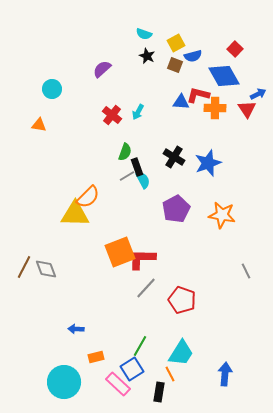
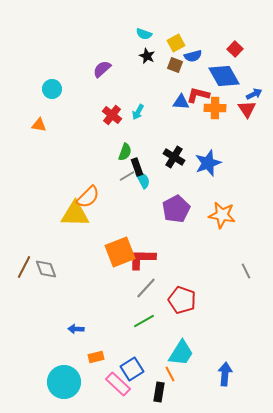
blue arrow at (258, 94): moved 4 px left
green line at (140, 346): moved 4 px right, 25 px up; rotated 30 degrees clockwise
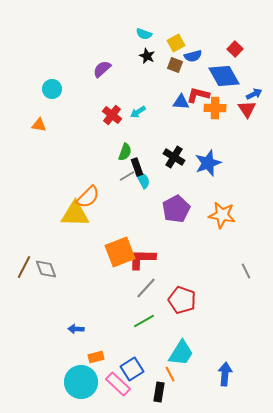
cyan arrow at (138, 112): rotated 28 degrees clockwise
cyan circle at (64, 382): moved 17 px right
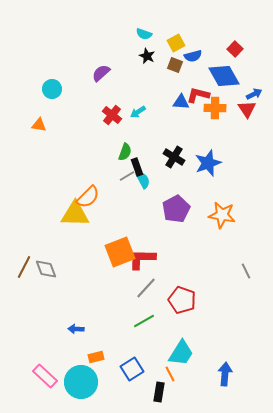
purple semicircle at (102, 69): moved 1 px left, 4 px down
pink rectangle at (118, 384): moved 73 px left, 8 px up
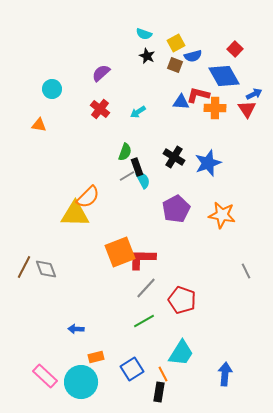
red cross at (112, 115): moved 12 px left, 6 px up
orange line at (170, 374): moved 7 px left
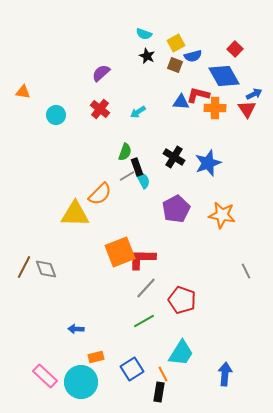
cyan circle at (52, 89): moved 4 px right, 26 px down
orange triangle at (39, 125): moved 16 px left, 33 px up
orange semicircle at (88, 197): moved 12 px right, 3 px up
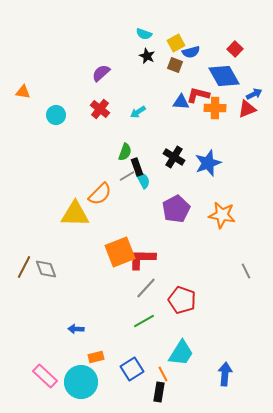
blue semicircle at (193, 56): moved 2 px left, 4 px up
red triangle at (247, 109): rotated 42 degrees clockwise
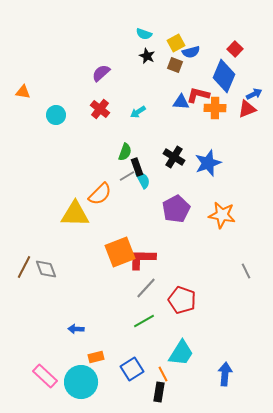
blue diamond at (224, 76): rotated 52 degrees clockwise
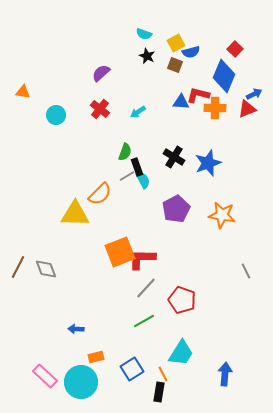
brown line at (24, 267): moved 6 px left
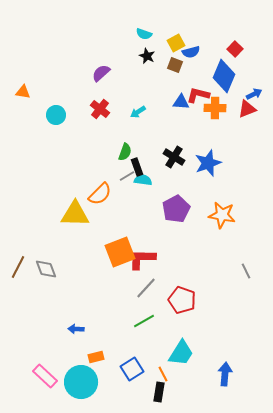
cyan semicircle at (143, 180): rotated 54 degrees counterclockwise
